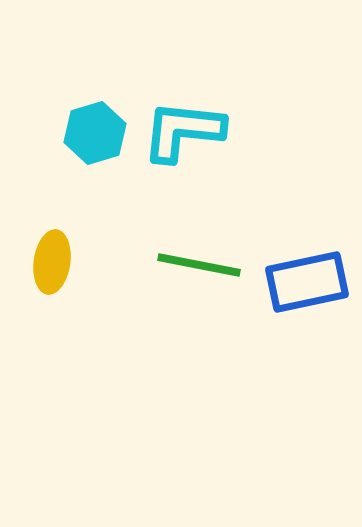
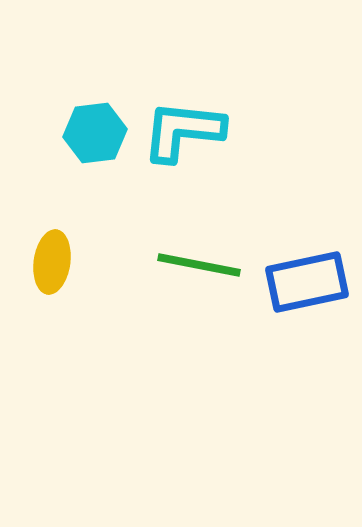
cyan hexagon: rotated 10 degrees clockwise
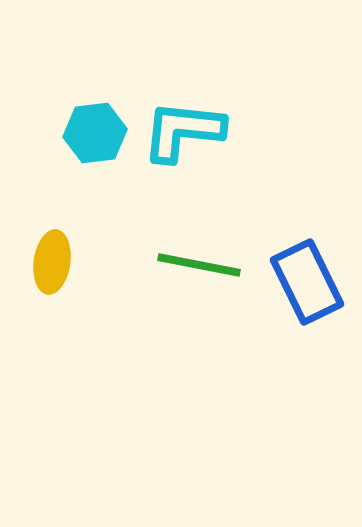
blue rectangle: rotated 76 degrees clockwise
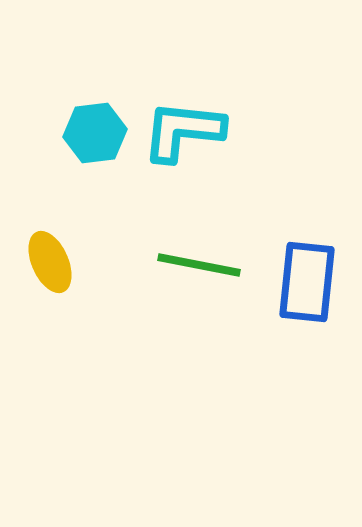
yellow ellipse: moved 2 px left; rotated 32 degrees counterclockwise
blue rectangle: rotated 32 degrees clockwise
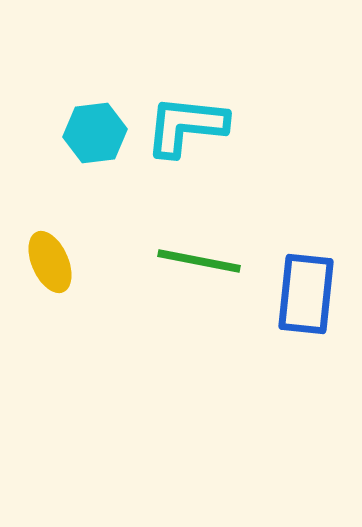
cyan L-shape: moved 3 px right, 5 px up
green line: moved 4 px up
blue rectangle: moved 1 px left, 12 px down
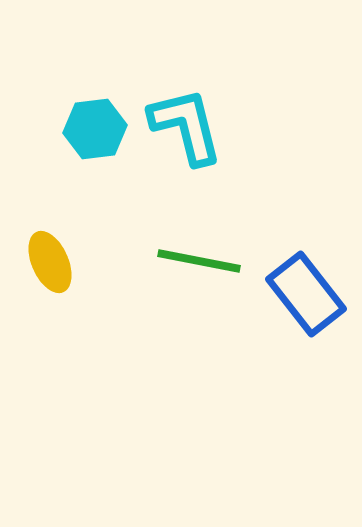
cyan L-shape: rotated 70 degrees clockwise
cyan hexagon: moved 4 px up
blue rectangle: rotated 44 degrees counterclockwise
